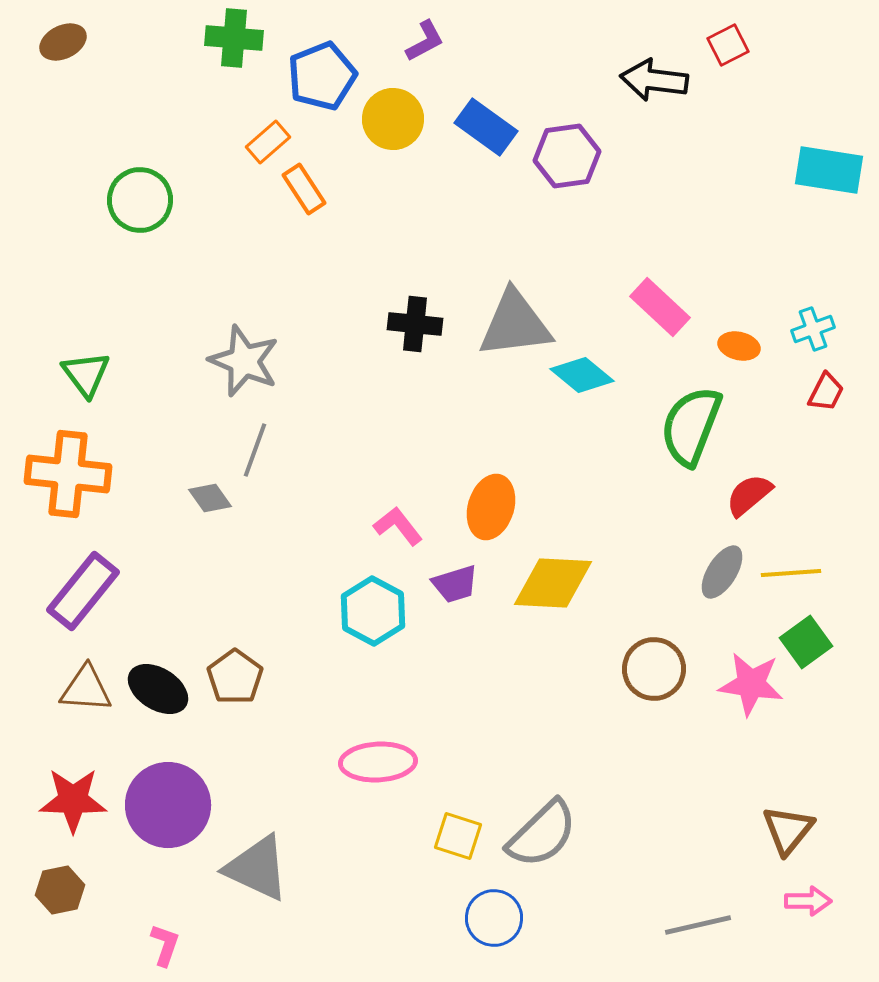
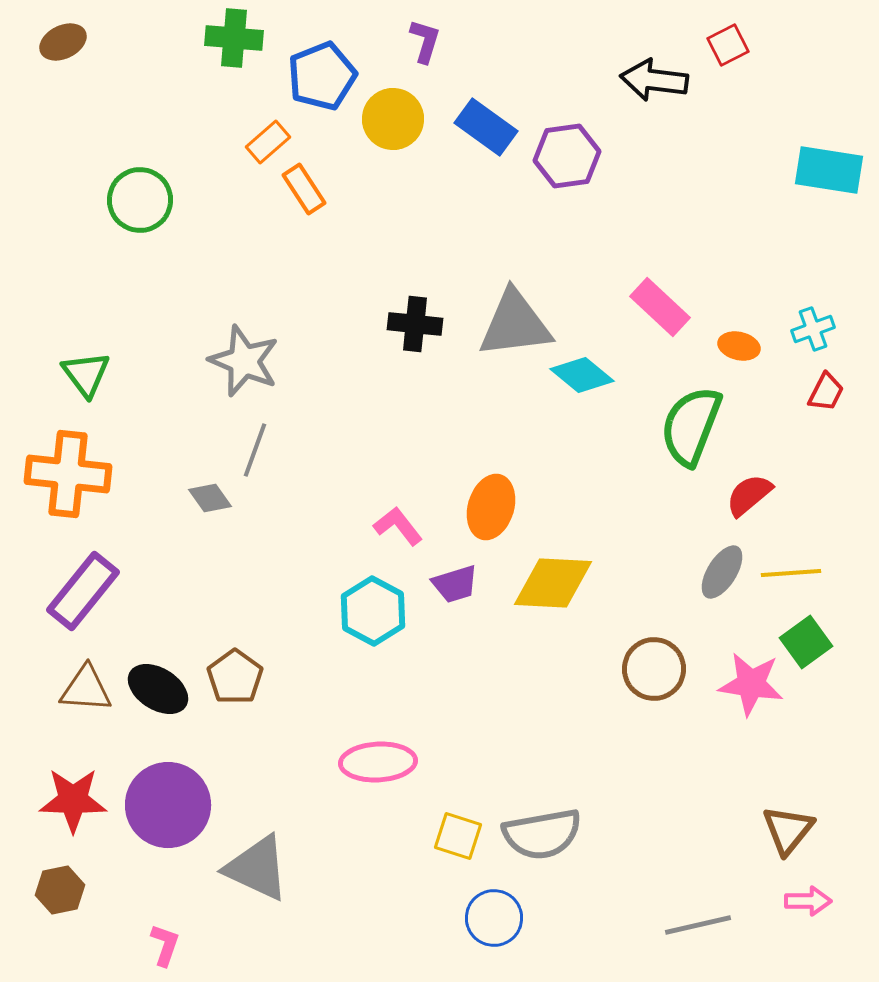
purple L-shape at (425, 41): rotated 45 degrees counterclockwise
gray semicircle at (542, 834): rotated 34 degrees clockwise
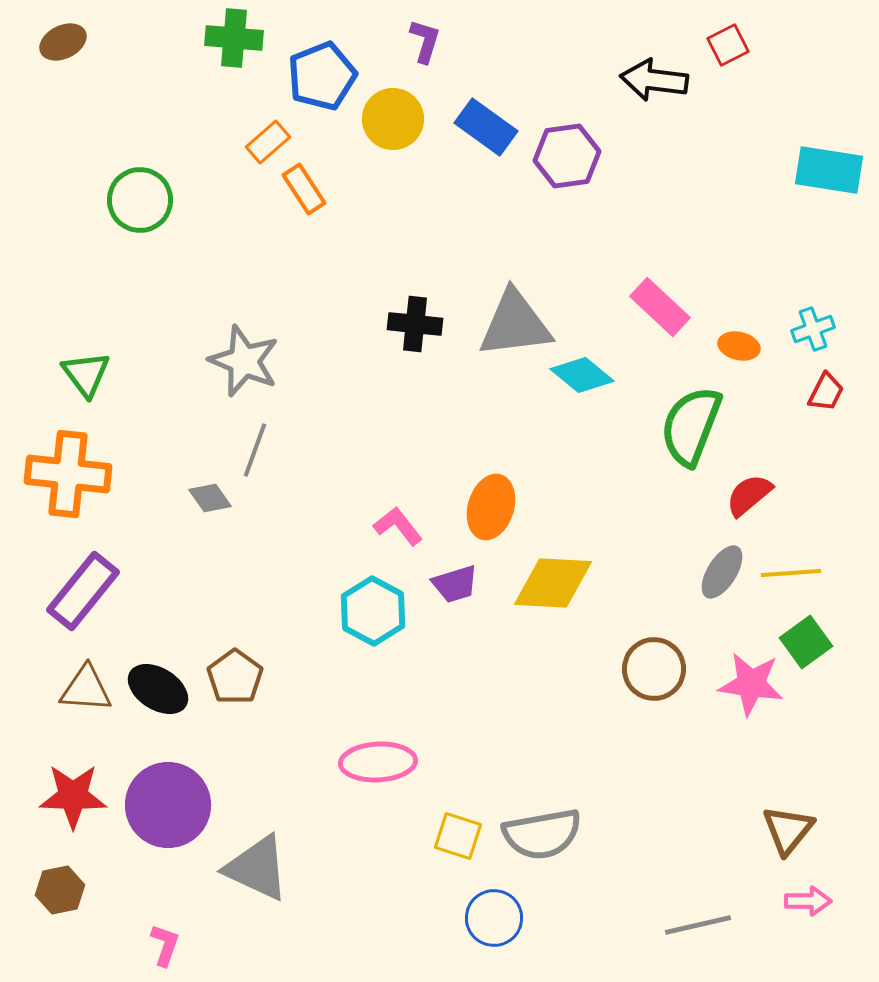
red star at (73, 800): moved 4 px up
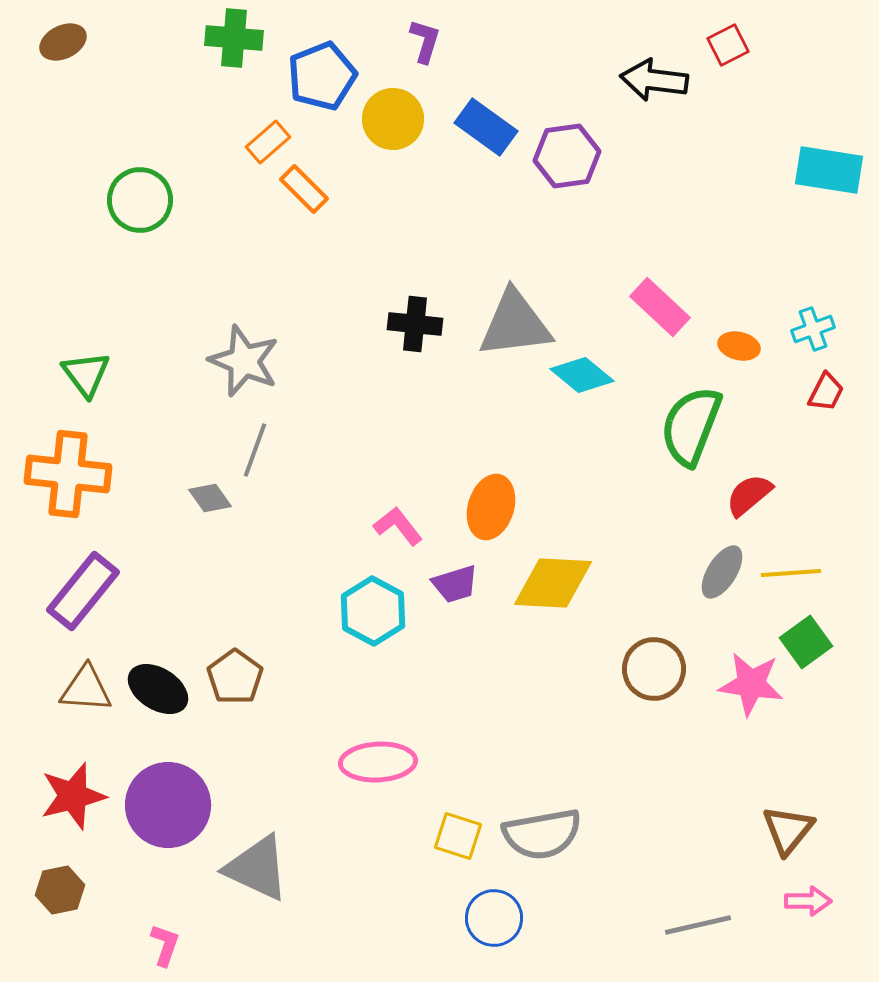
orange rectangle at (304, 189): rotated 12 degrees counterclockwise
red star at (73, 796): rotated 16 degrees counterclockwise
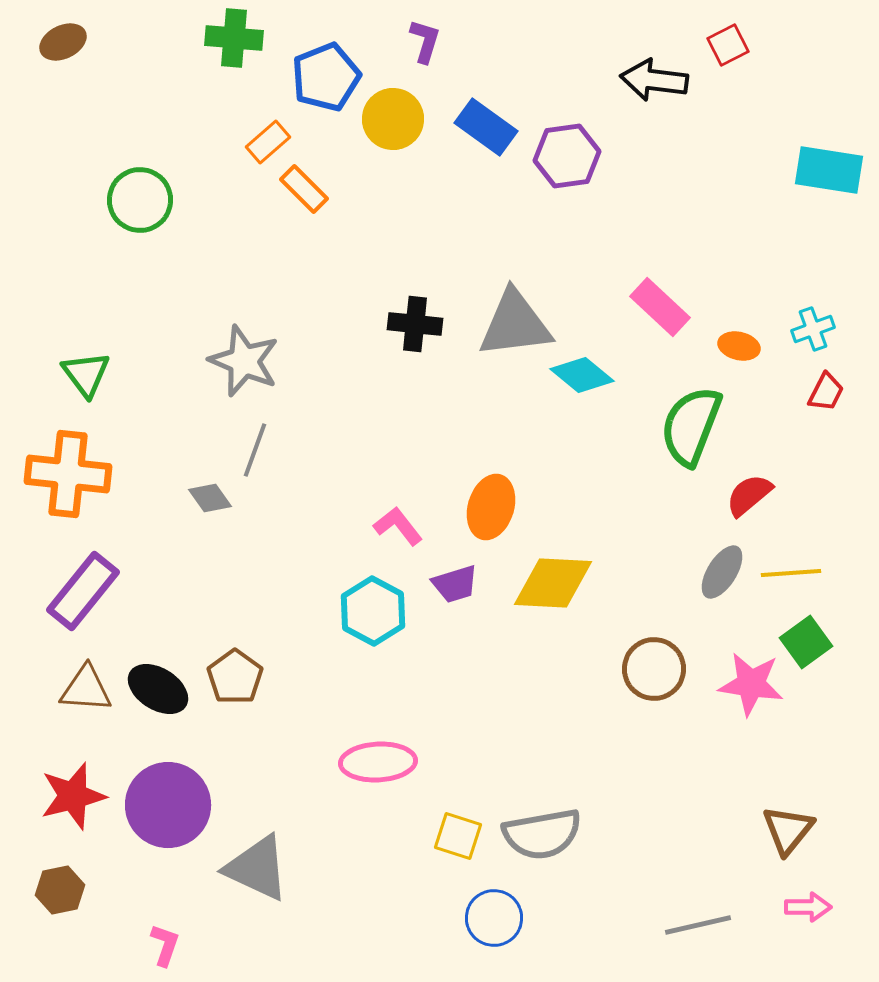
blue pentagon at (322, 76): moved 4 px right, 1 px down
pink arrow at (808, 901): moved 6 px down
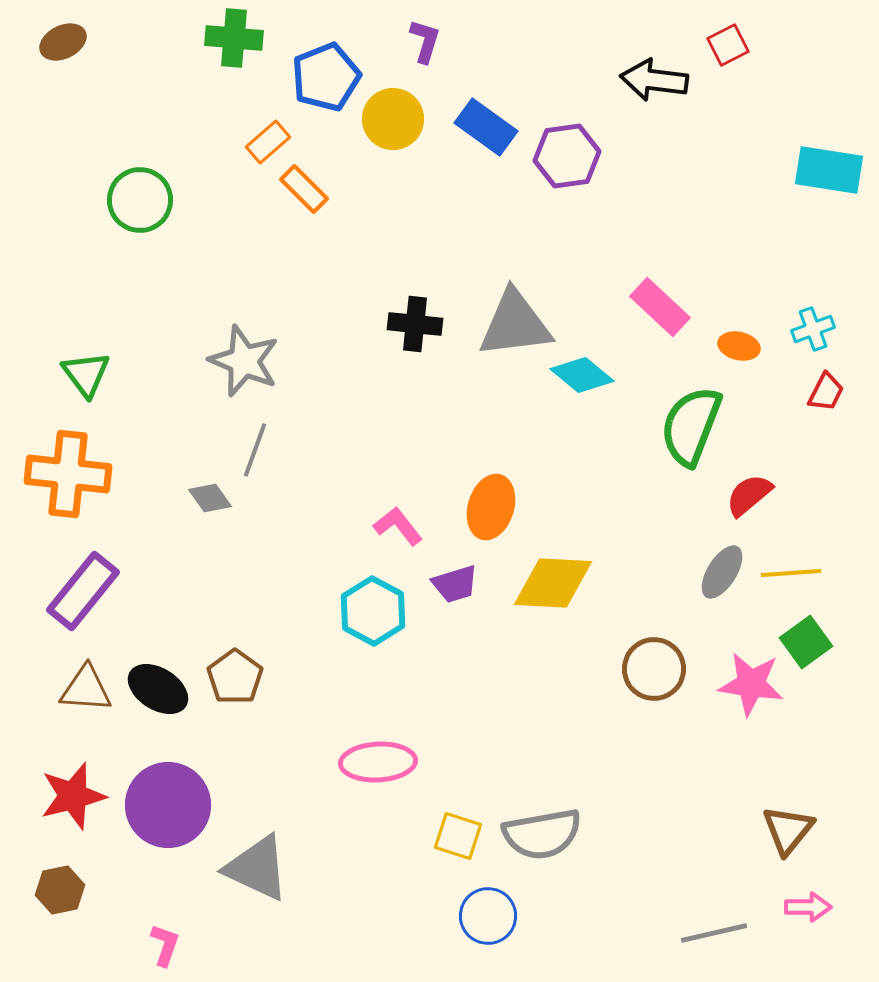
blue circle at (494, 918): moved 6 px left, 2 px up
gray line at (698, 925): moved 16 px right, 8 px down
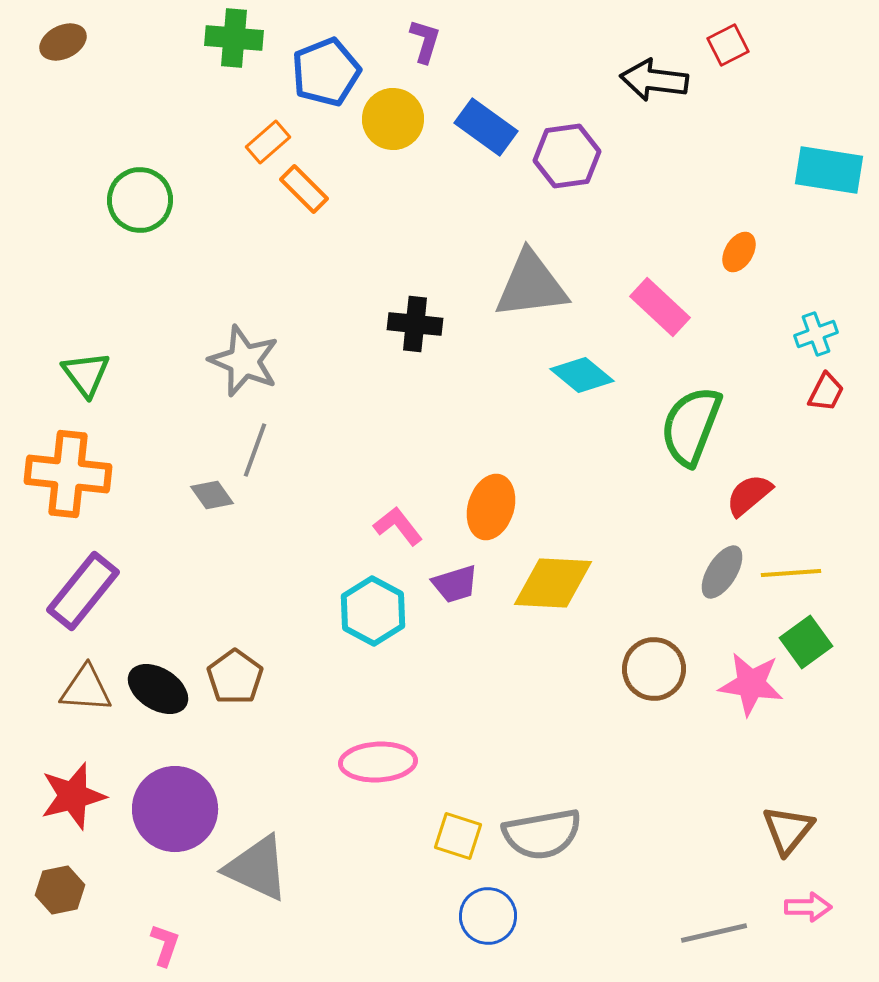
blue pentagon at (326, 77): moved 5 px up
gray triangle at (515, 324): moved 16 px right, 39 px up
cyan cross at (813, 329): moved 3 px right, 5 px down
orange ellipse at (739, 346): moved 94 px up; rotated 72 degrees counterclockwise
gray diamond at (210, 498): moved 2 px right, 3 px up
purple circle at (168, 805): moved 7 px right, 4 px down
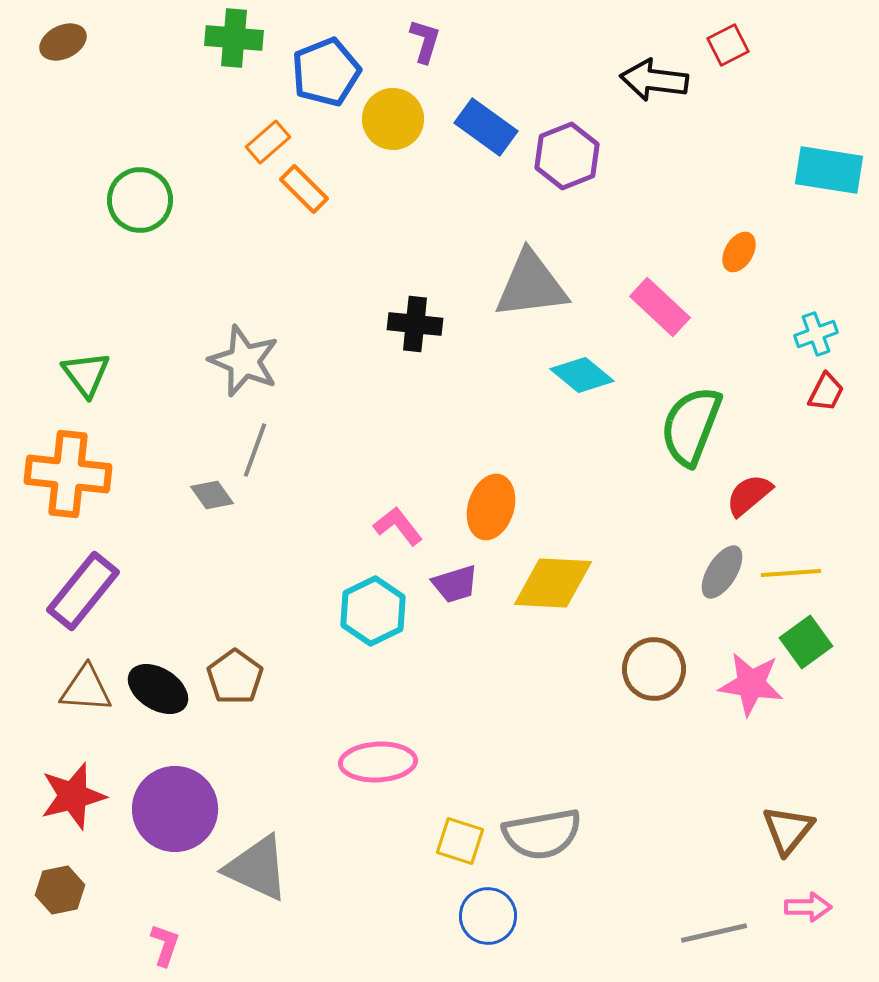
purple hexagon at (567, 156): rotated 14 degrees counterclockwise
cyan hexagon at (373, 611): rotated 6 degrees clockwise
yellow square at (458, 836): moved 2 px right, 5 px down
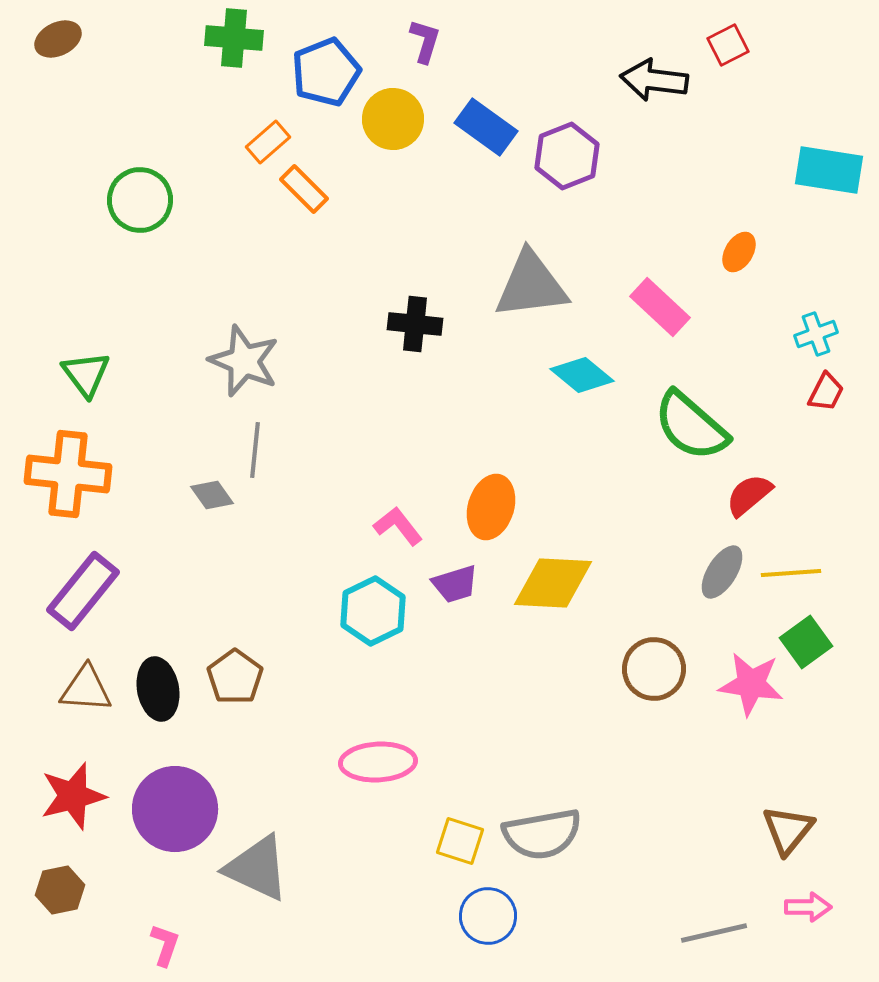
brown ellipse at (63, 42): moved 5 px left, 3 px up
green semicircle at (691, 426): rotated 70 degrees counterclockwise
gray line at (255, 450): rotated 14 degrees counterclockwise
black ellipse at (158, 689): rotated 48 degrees clockwise
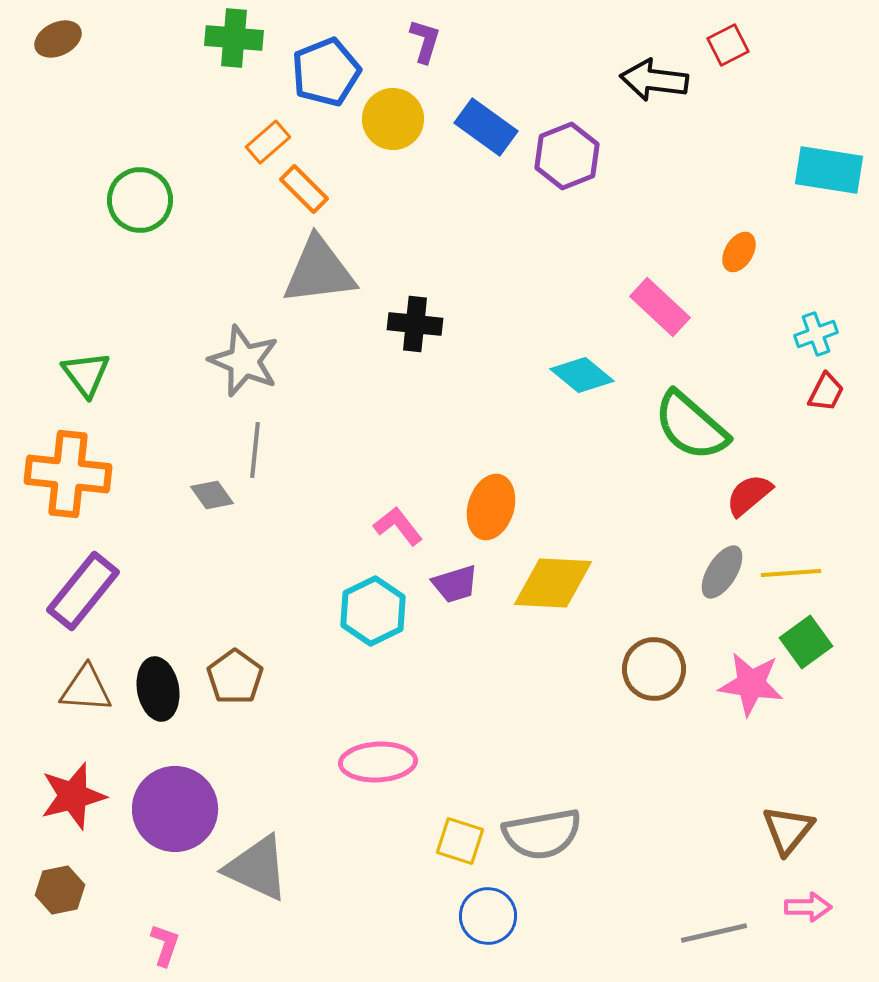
gray triangle at (531, 285): moved 212 px left, 14 px up
